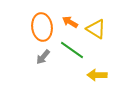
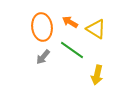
yellow arrow: rotated 78 degrees counterclockwise
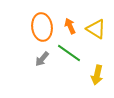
orange arrow: moved 4 px down; rotated 35 degrees clockwise
green line: moved 3 px left, 3 px down
gray arrow: moved 1 px left, 2 px down
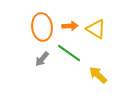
orange arrow: rotated 112 degrees clockwise
yellow arrow: moved 1 px right; rotated 120 degrees clockwise
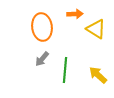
orange arrow: moved 5 px right, 12 px up
green line: moved 4 px left, 17 px down; rotated 60 degrees clockwise
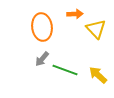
yellow triangle: rotated 15 degrees clockwise
green line: rotated 75 degrees counterclockwise
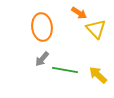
orange arrow: moved 4 px right, 1 px up; rotated 35 degrees clockwise
green line: rotated 10 degrees counterclockwise
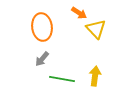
green line: moved 3 px left, 9 px down
yellow arrow: moved 3 px left, 1 px down; rotated 54 degrees clockwise
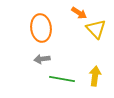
orange ellipse: moved 1 px left, 1 px down
gray arrow: rotated 42 degrees clockwise
